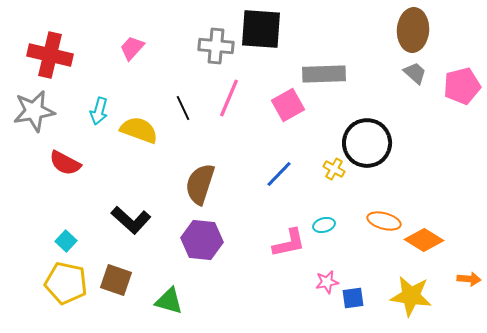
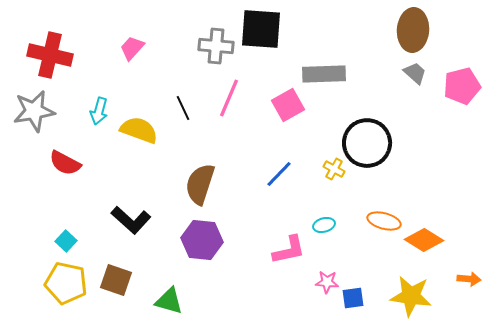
pink L-shape: moved 7 px down
pink star: rotated 15 degrees clockwise
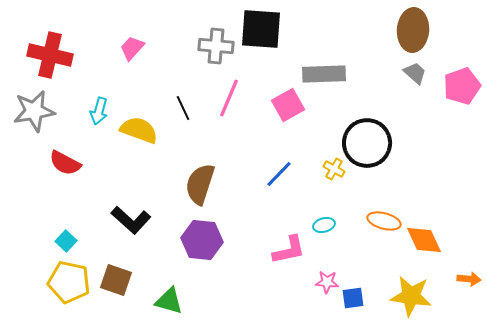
pink pentagon: rotated 6 degrees counterclockwise
orange diamond: rotated 33 degrees clockwise
yellow pentagon: moved 3 px right, 1 px up
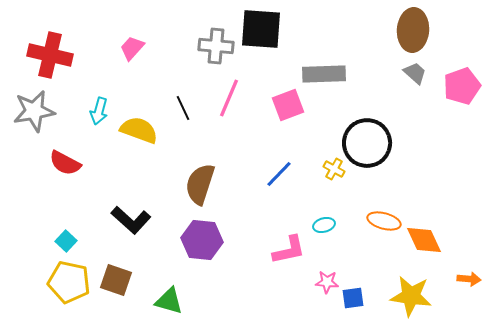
pink square: rotated 8 degrees clockwise
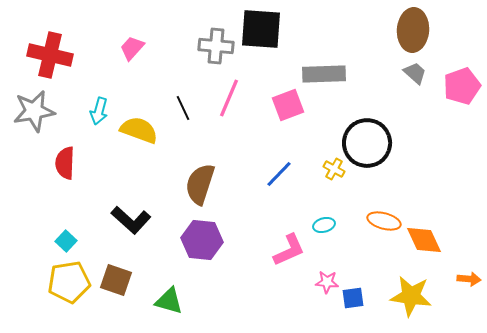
red semicircle: rotated 64 degrees clockwise
pink L-shape: rotated 12 degrees counterclockwise
yellow pentagon: rotated 21 degrees counterclockwise
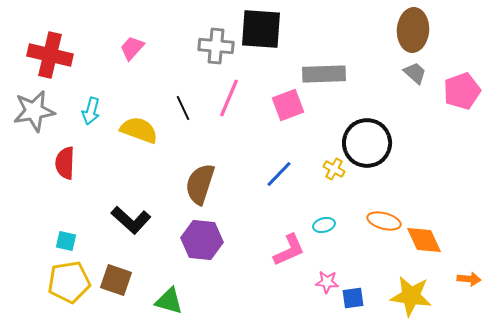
pink pentagon: moved 5 px down
cyan arrow: moved 8 px left
cyan square: rotated 30 degrees counterclockwise
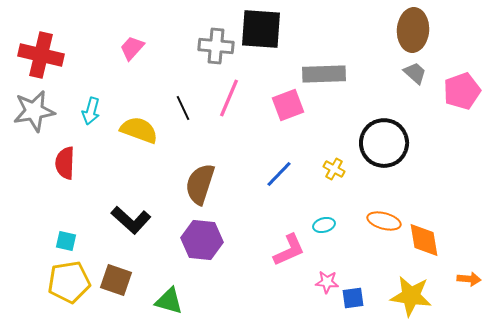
red cross: moved 9 px left
black circle: moved 17 px right
orange diamond: rotated 15 degrees clockwise
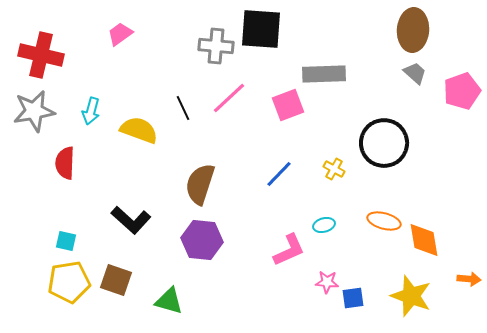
pink trapezoid: moved 12 px left, 14 px up; rotated 12 degrees clockwise
pink line: rotated 24 degrees clockwise
yellow star: rotated 12 degrees clockwise
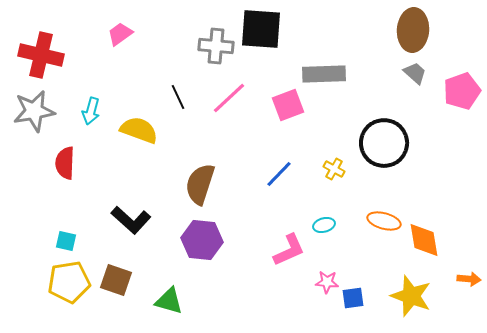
black line: moved 5 px left, 11 px up
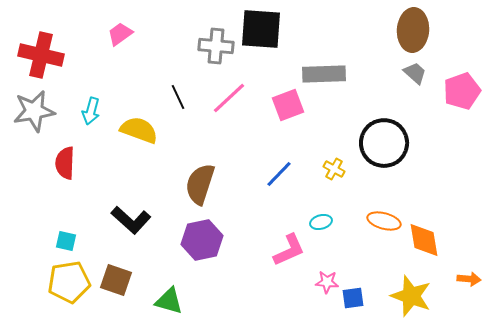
cyan ellipse: moved 3 px left, 3 px up
purple hexagon: rotated 18 degrees counterclockwise
